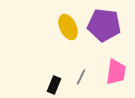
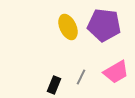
pink trapezoid: rotated 52 degrees clockwise
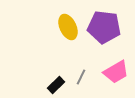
purple pentagon: moved 2 px down
black rectangle: moved 2 px right; rotated 24 degrees clockwise
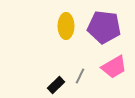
yellow ellipse: moved 2 px left, 1 px up; rotated 25 degrees clockwise
pink trapezoid: moved 2 px left, 5 px up
gray line: moved 1 px left, 1 px up
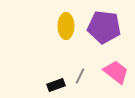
pink trapezoid: moved 2 px right, 5 px down; rotated 112 degrees counterclockwise
black rectangle: rotated 24 degrees clockwise
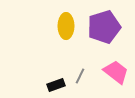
purple pentagon: rotated 24 degrees counterclockwise
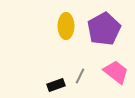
purple pentagon: moved 2 px down; rotated 12 degrees counterclockwise
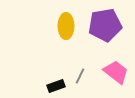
purple pentagon: moved 1 px right, 4 px up; rotated 20 degrees clockwise
black rectangle: moved 1 px down
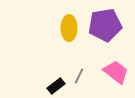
yellow ellipse: moved 3 px right, 2 px down
gray line: moved 1 px left
black rectangle: rotated 18 degrees counterclockwise
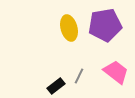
yellow ellipse: rotated 15 degrees counterclockwise
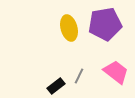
purple pentagon: moved 1 px up
